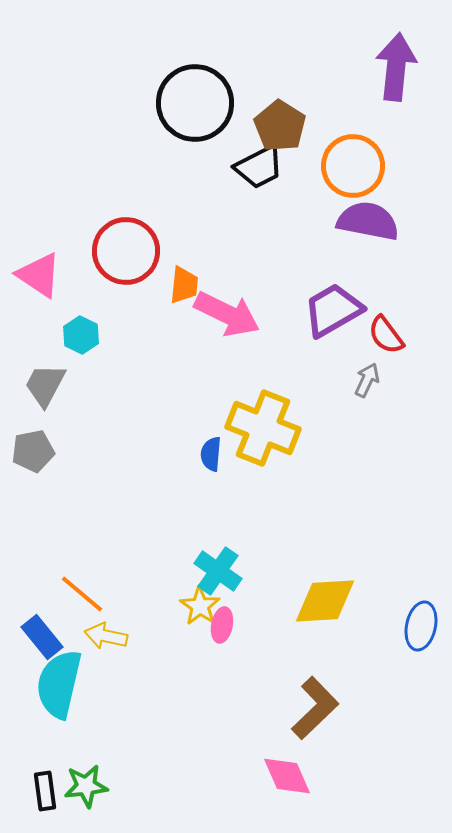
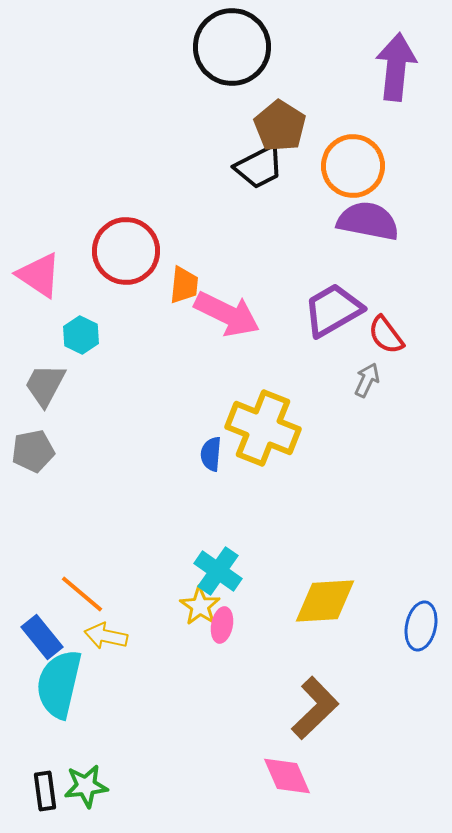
black circle: moved 37 px right, 56 px up
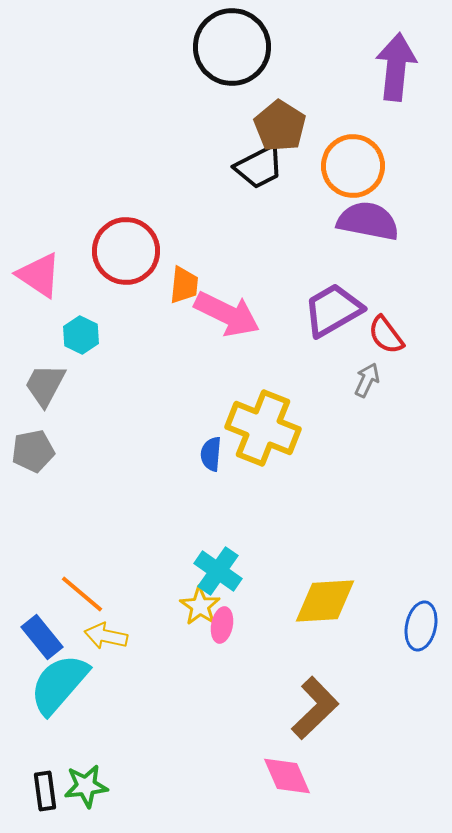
cyan semicircle: rotated 28 degrees clockwise
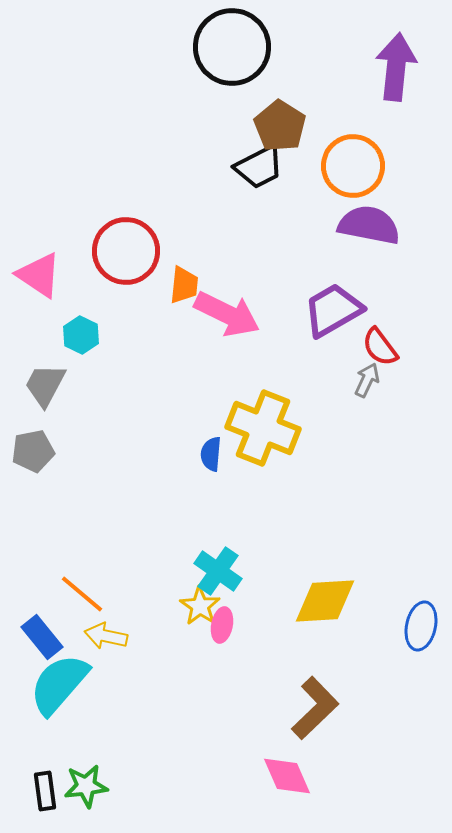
purple semicircle: moved 1 px right, 4 px down
red semicircle: moved 6 px left, 12 px down
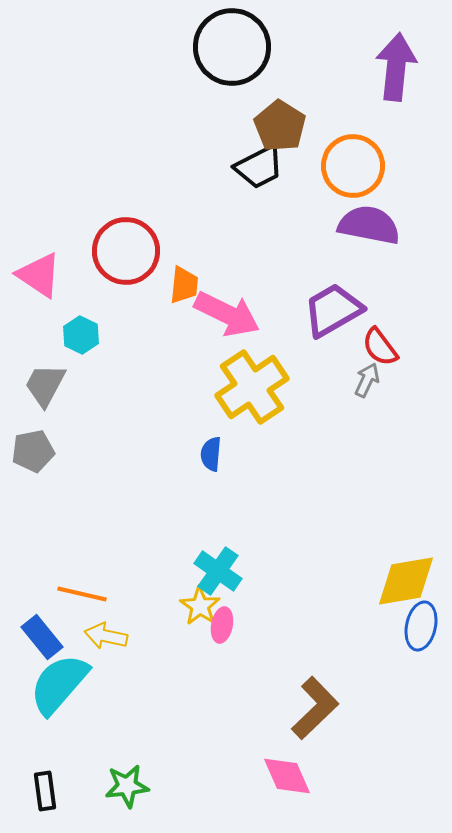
yellow cross: moved 11 px left, 41 px up; rotated 34 degrees clockwise
orange line: rotated 27 degrees counterclockwise
yellow diamond: moved 81 px right, 20 px up; rotated 6 degrees counterclockwise
green star: moved 41 px right
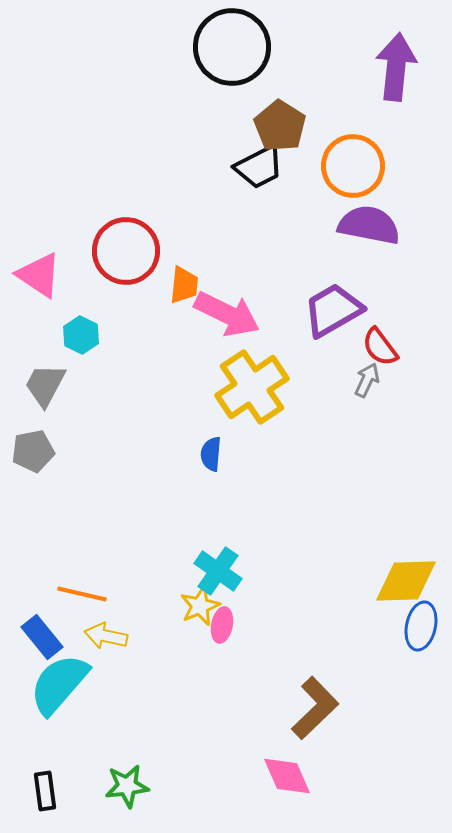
yellow diamond: rotated 8 degrees clockwise
yellow star: rotated 15 degrees clockwise
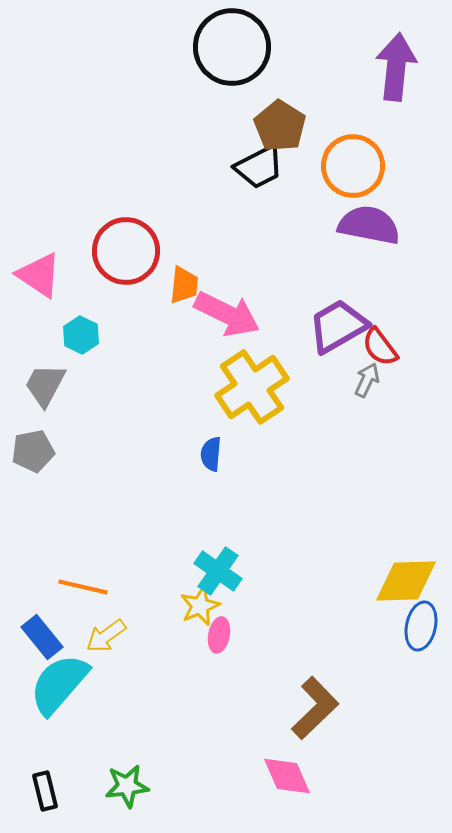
purple trapezoid: moved 5 px right, 16 px down
orange line: moved 1 px right, 7 px up
pink ellipse: moved 3 px left, 10 px down
yellow arrow: rotated 48 degrees counterclockwise
black rectangle: rotated 6 degrees counterclockwise
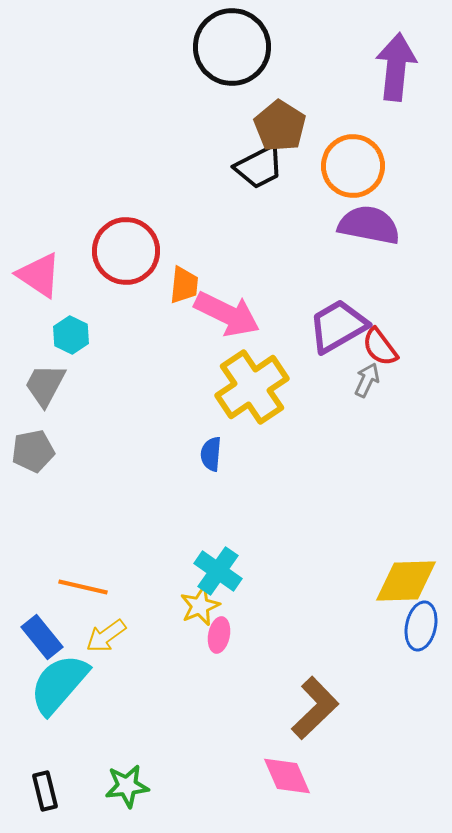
cyan hexagon: moved 10 px left
